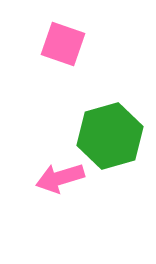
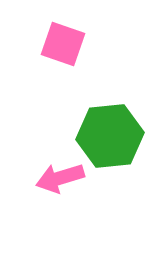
green hexagon: rotated 10 degrees clockwise
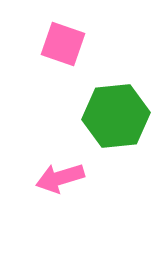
green hexagon: moved 6 px right, 20 px up
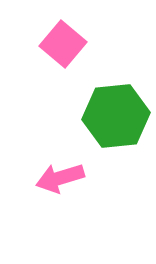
pink square: rotated 21 degrees clockwise
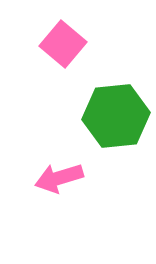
pink arrow: moved 1 px left
